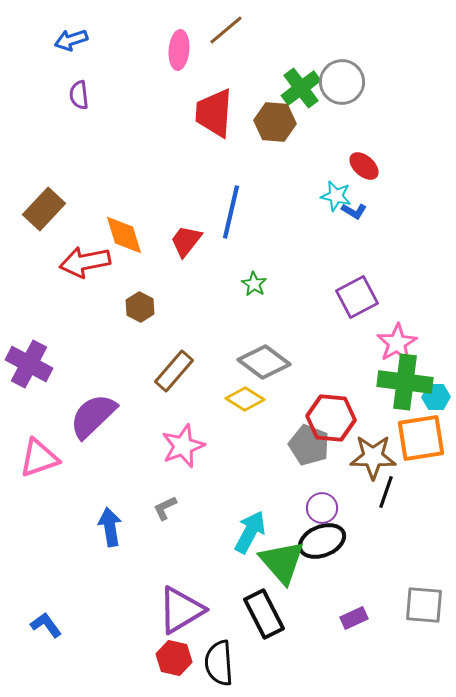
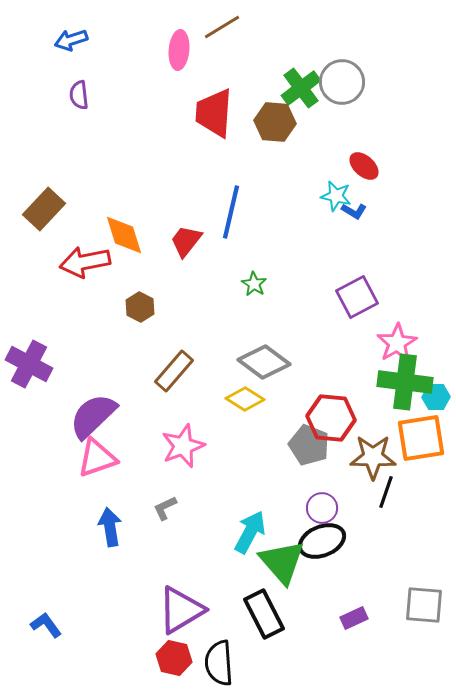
brown line at (226, 30): moved 4 px left, 3 px up; rotated 9 degrees clockwise
pink triangle at (39, 458): moved 58 px right
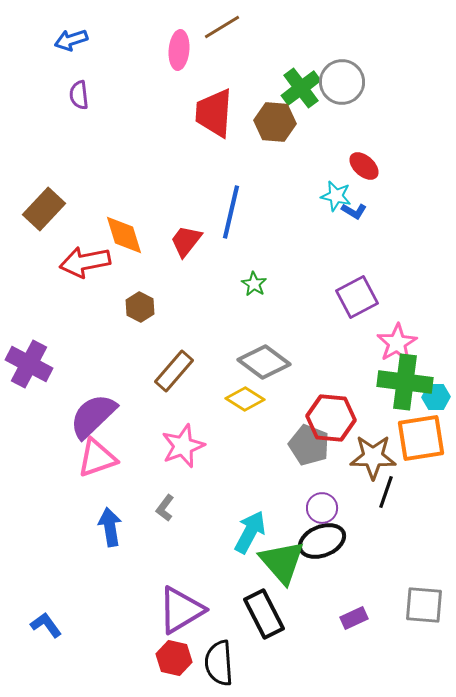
gray L-shape at (165, 508): rotated 28 degrees counterclockwise
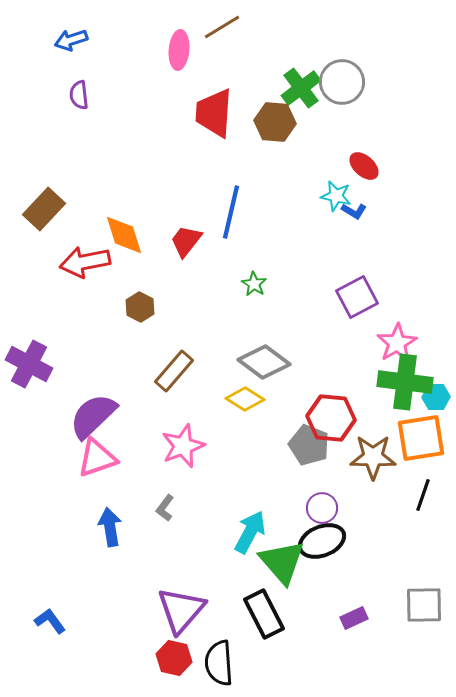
black line at (386, 492): moved 37 px right, 3 px down
gray square at (424, 605): rotated 6 degrees counterclockwise
purple triangle at (181, 610): rotated 18 degrees counterclockwise
blue L-shape at (46, 625): moved 4 px right, 4 px up
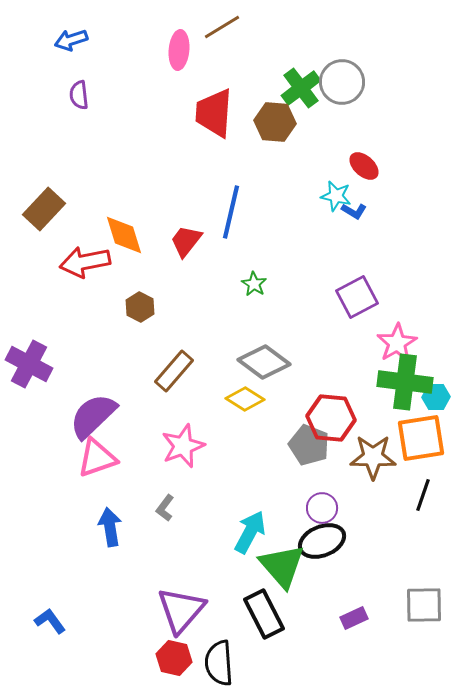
green triangle at (282, 562): moved 4 px down
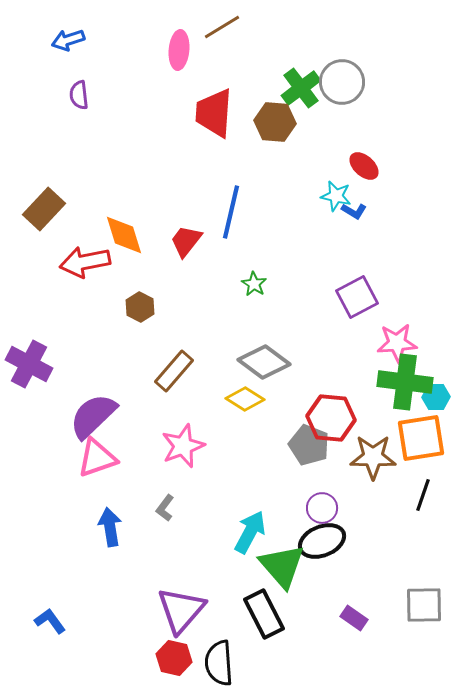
blue arrow at (71, 40): moved 3 px left
pink star at (397, 343): rotated 27 degrees clockwise
purple rectangle at (354, 618): rotated 60 degrees clockwise
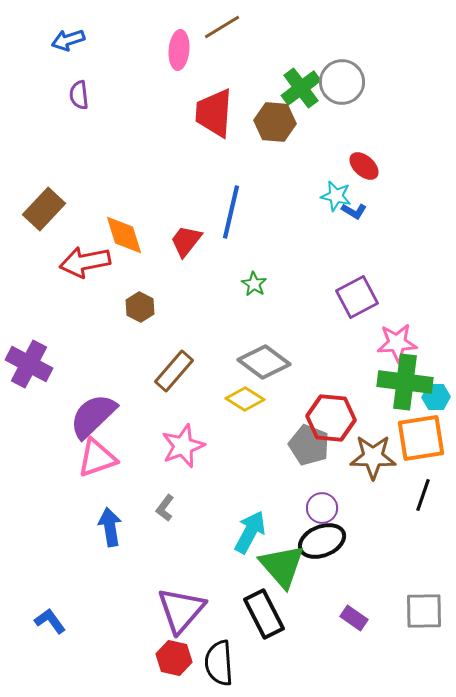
gray square at (424, 605): moved 6 px down
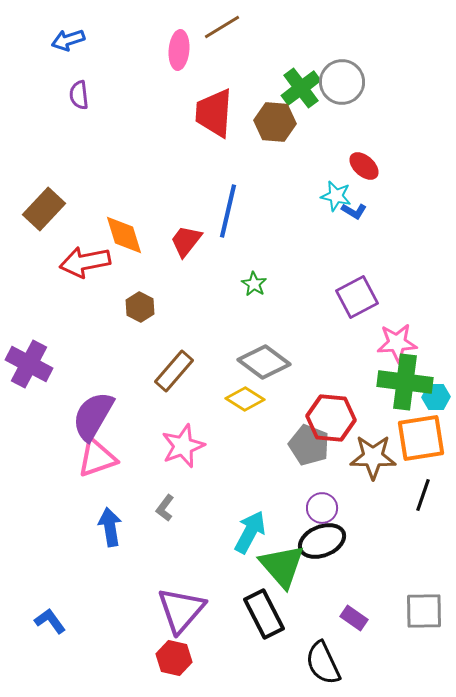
blue line at (231, 212): moved 3 px left, 1 px up
purple semicircle at (93, 416): rotated 16 degrees counterclockwise
black semicircle at (219, 663): moved 104 px right; rotated 21 degrees counterclockwise
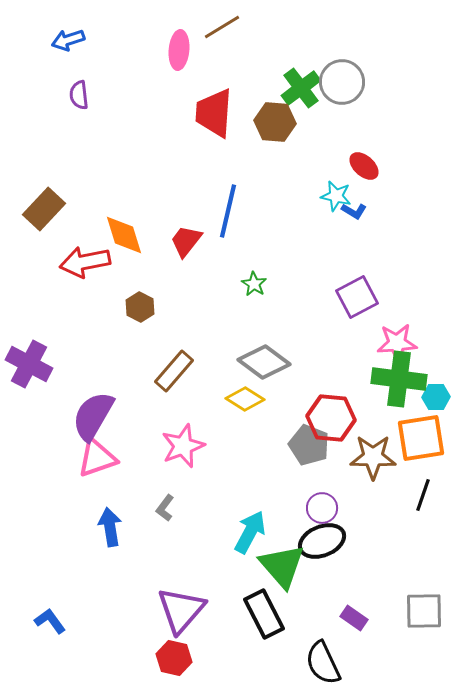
green cross at (405, 382): moved 6 px left, 3 px up
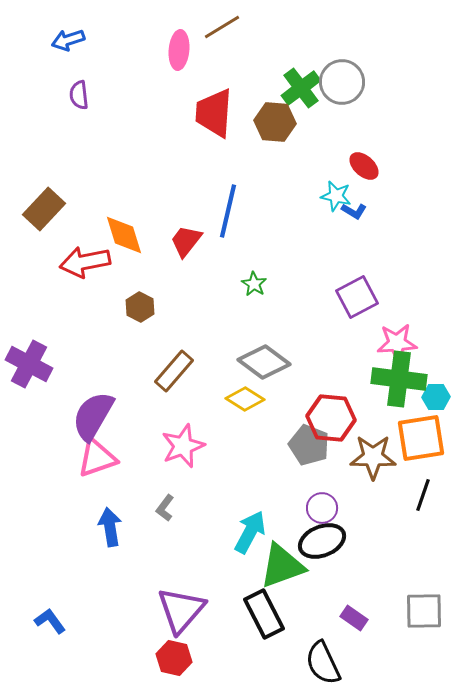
green triangle at (282, 566): rotated 51 degrees clockwise
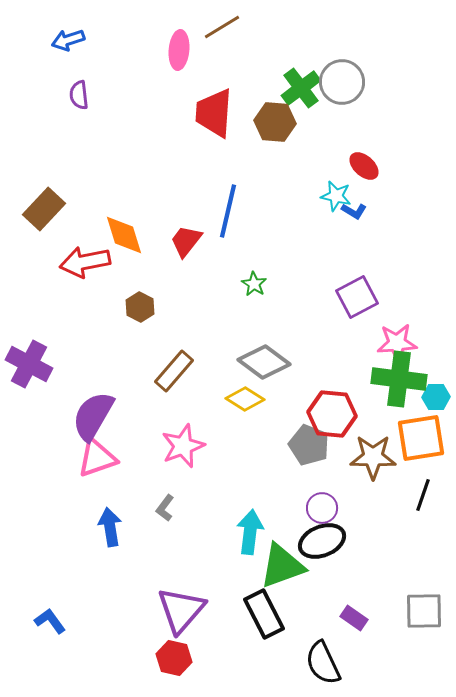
red hexagon at (331, 418): moved 1 px right, 4 px up
cyan arrow at (250, 532): rotated 21 degrees counterclockwise
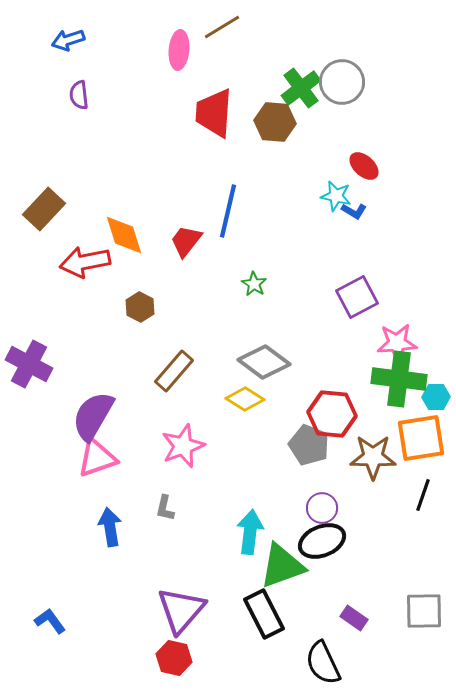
gray L-shape at (165, 508): rotated 24 degrees counterclockwise
